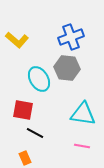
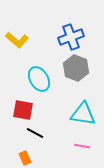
gray hexagon: moved 9 px right; rotated 15 degrees clockwise
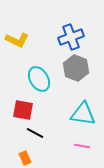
yellow L-shape: rotated 15 degrees counterclockwise
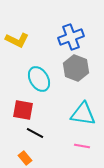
orange rectangle: rotated 16 degrees counterclockwise
